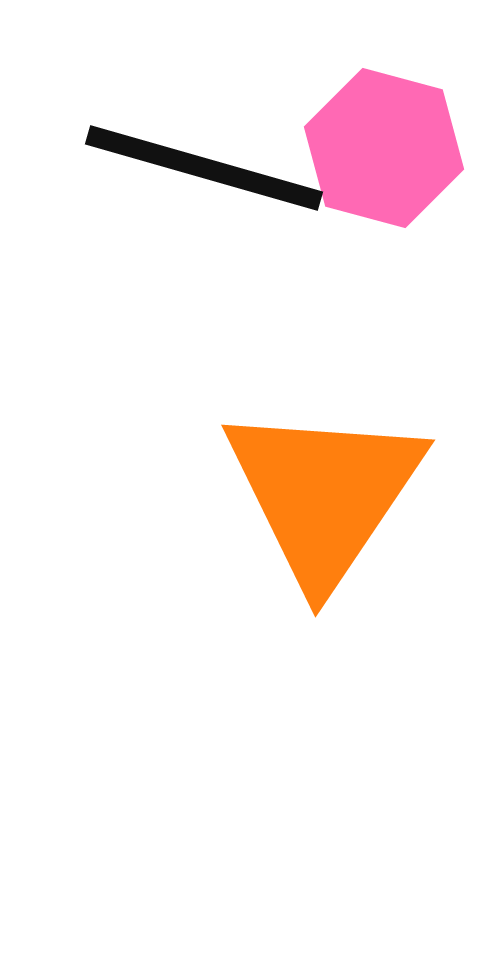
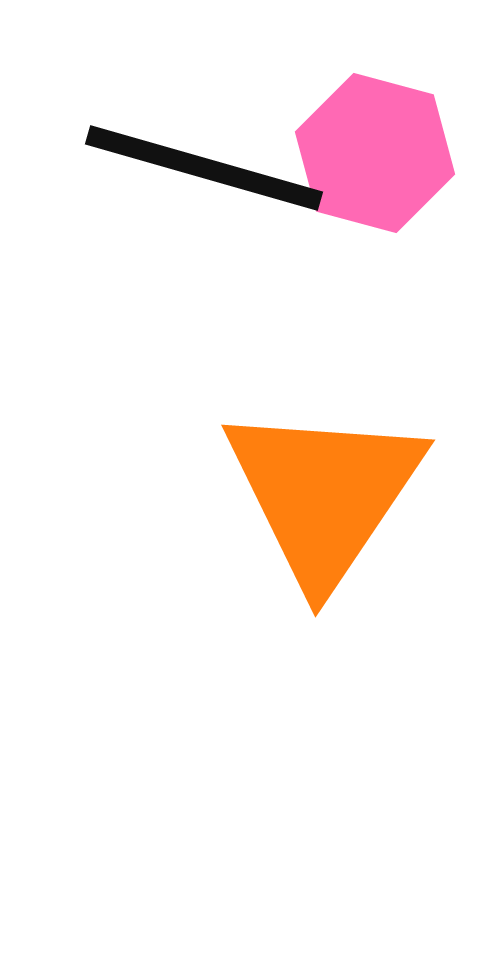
pink hexagon: moved 9 px left, 5 px down
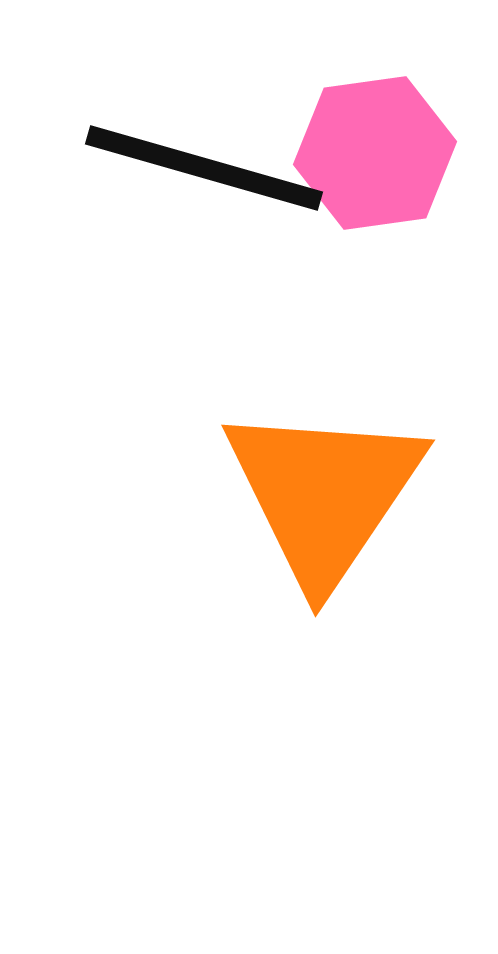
pink hexagon: rotated 23 degrees counterclockwise
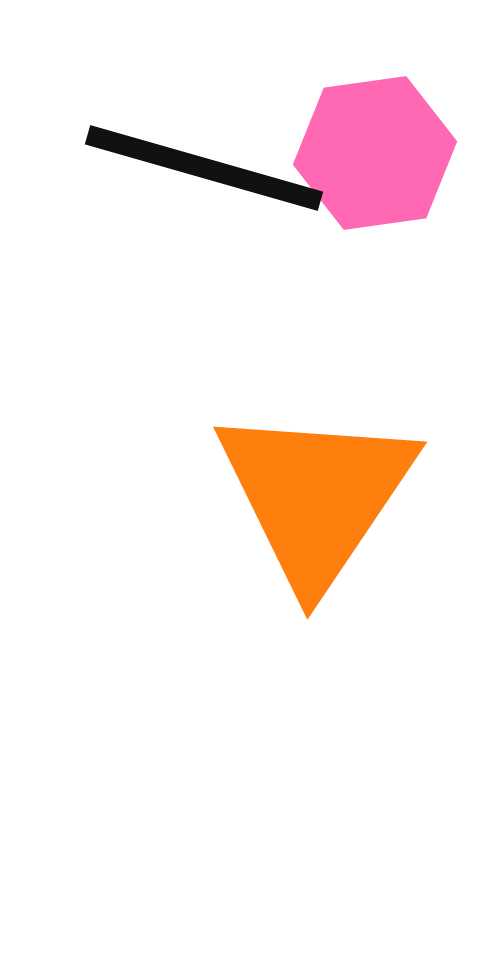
orange triangle: moved 8 px left, 2 px down
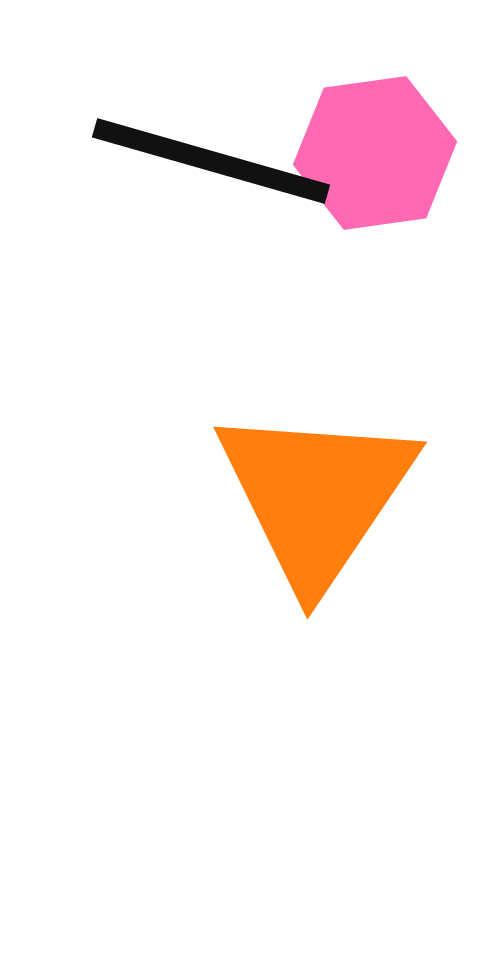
black line: moved 7 px right, 7 px up
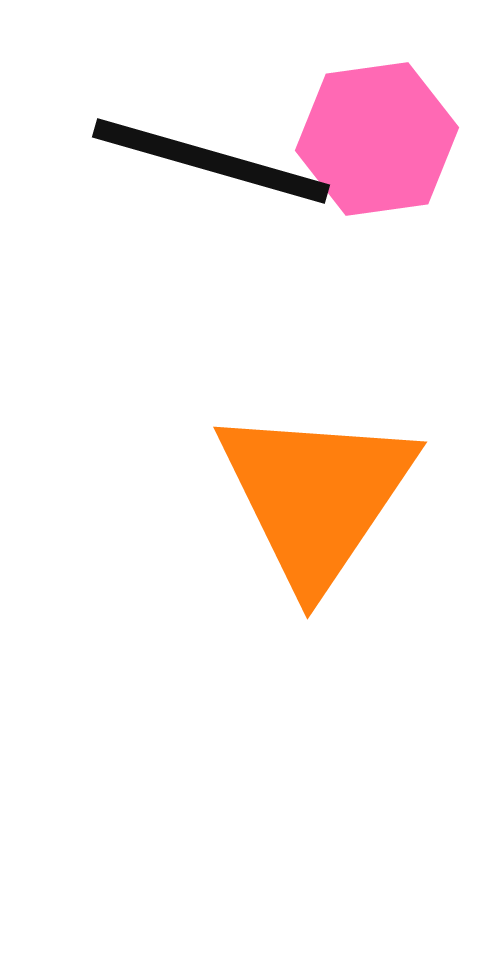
pink hexagon: moved 2 px right, 14 px up
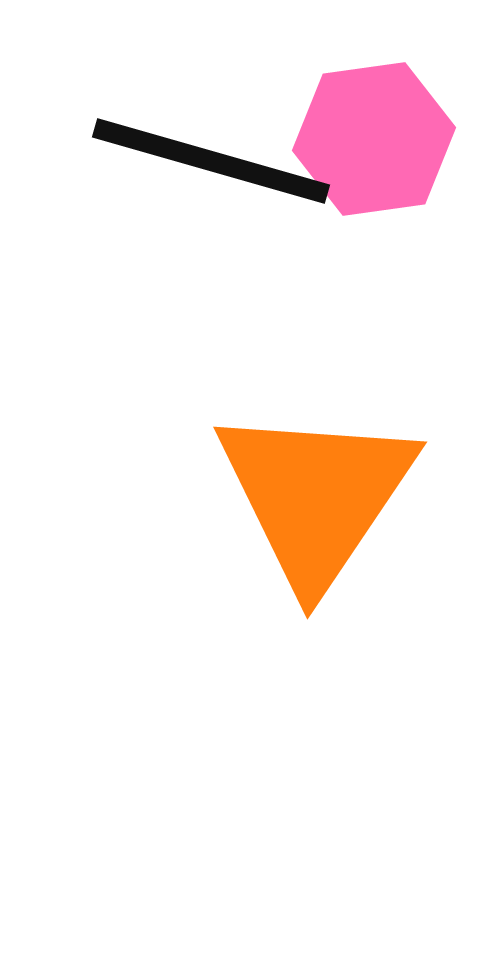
pink hexagon: moved 3 px left
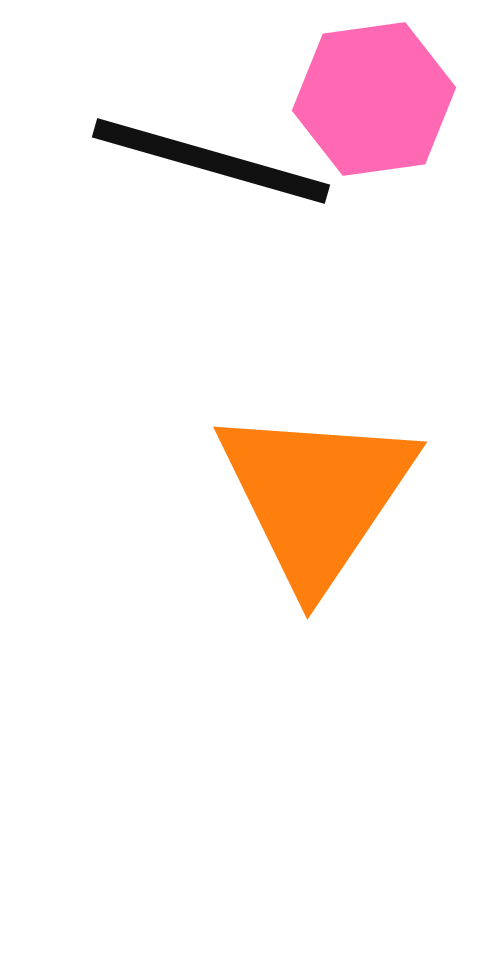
pink hexagon: moved 40 px up
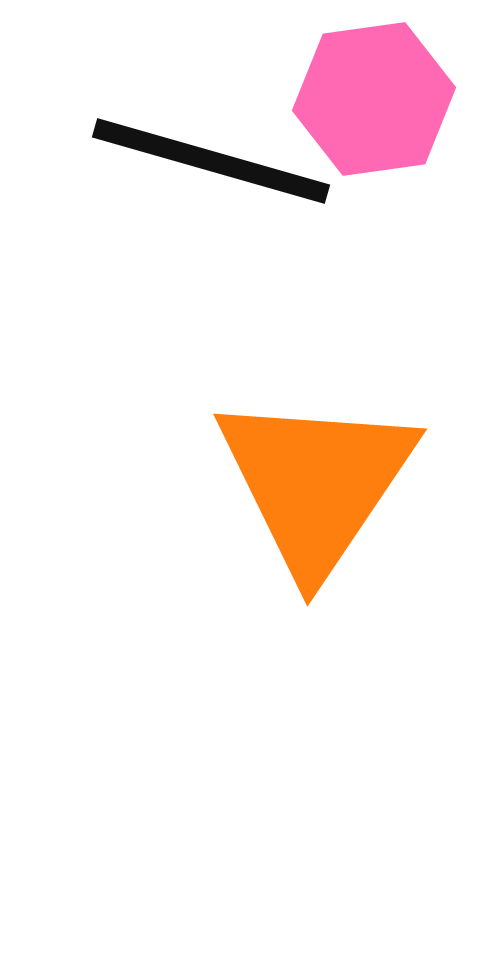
orange triangle: moved 13 px up
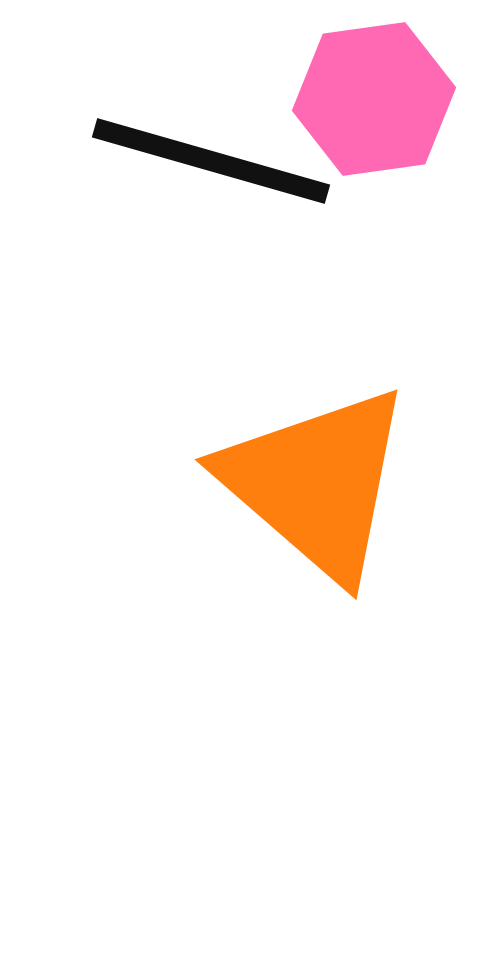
orange triangle: rotated 23 degrees counterclockwise
